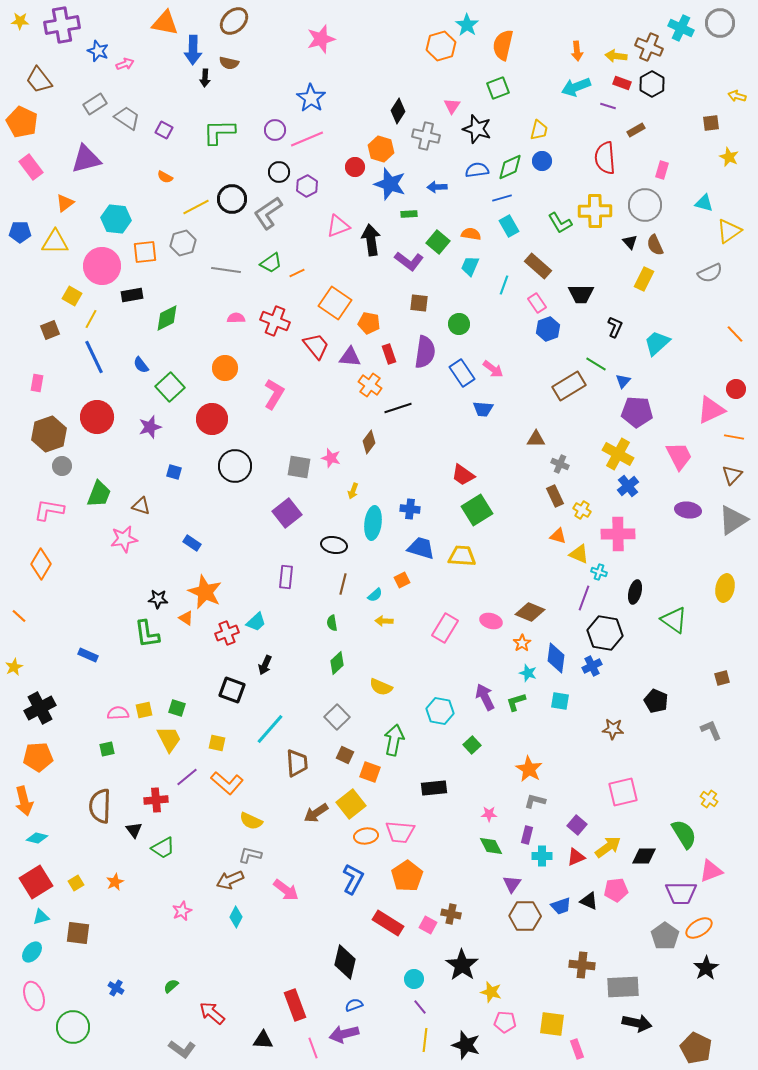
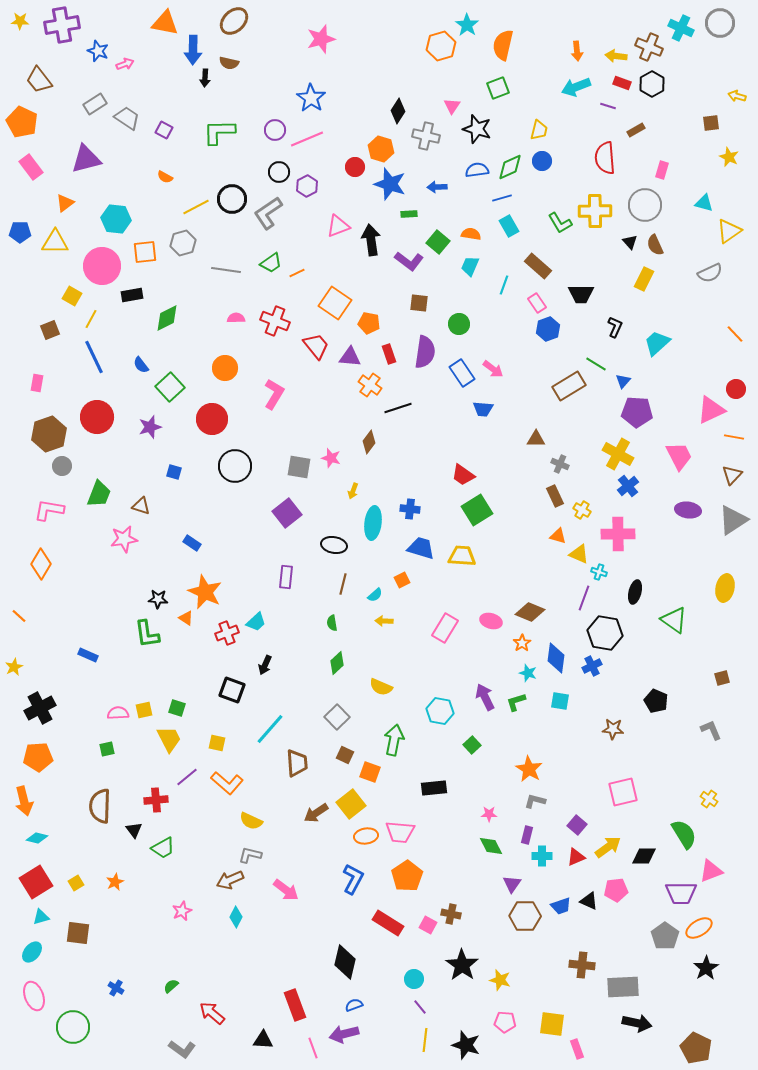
yellow star at (491, 992): moved 9 px right, 12 px up
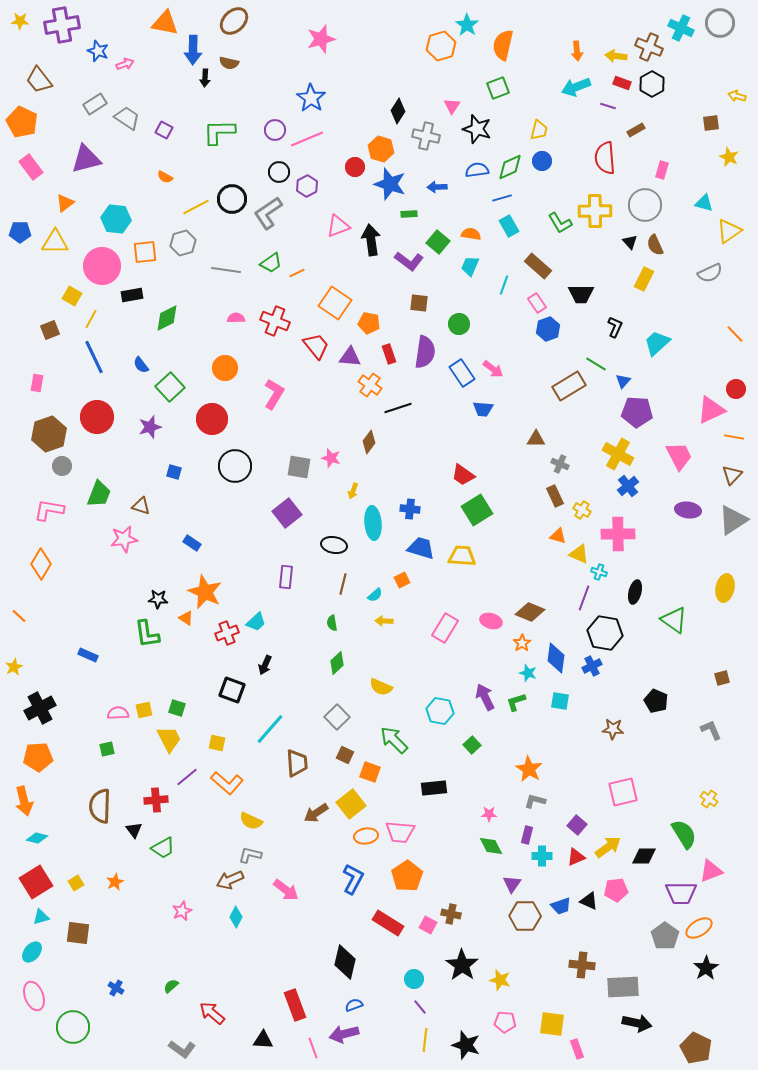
cyan ellipse at (373, 523): rotated 12 degrees counterclockwise
green arrow at (394, 740): rotated 56 degrees counterclockwise
